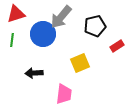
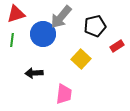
yellow square: moved 1 px right, 4 px up; rotated 24 degrees counterclockwise
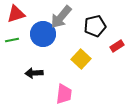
green line: rotated 72 degrees clockwise
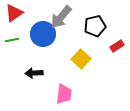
red triangle: moved 2 px left, 1 px up; rotated 18 degrees counterclockwise
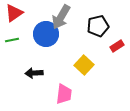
gray arrow: rotated 10 degrees counterclockwise
black pentagon: moved 3 px right
blue circle: moved 3 px right
yellow square: moved 3 px right, 6 px down
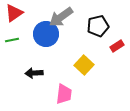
gray arrow: rotated 25 degrees clockwise
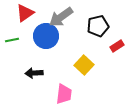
red triangle: moved 11 px right
blue circle: moved 2 px down
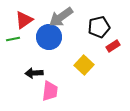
red triangle: moved 1 px left, 7 px down
black pentagon: moved 1 px right, 1 px down
blue circle: moved 3 px right, 1 px down
green line: moved 1 px right, 1 px up
red rectangle: moved 4 px left
pink trapezoid: moved 14 px left, 3 px up
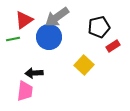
gray arrow: moved 4 px left
pink trapezoid: moved 25 px left
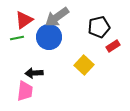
green line: moved 4 px right, 1 px up
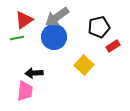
blue circle: moved 5 px right
